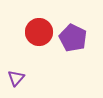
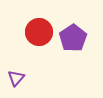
purple pentagon: rotated 12 degrees clockwise
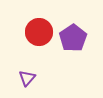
purple triangle: moved 11 px right
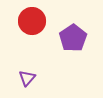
red circle: moved 7 px left, 11 px up
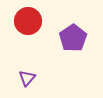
red circle: moved 4 px left
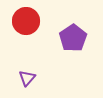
red circle: moved 2 px left
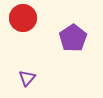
red circle: moved 3 px left, 3 px up
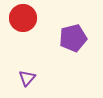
purple pentagon: rotated 20 degrees clockwise
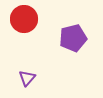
red circle: moved 1 px right, 1 px down
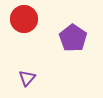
purple pentagon: rotated 24 degrees counterclockwise
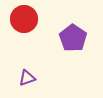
purple triangle: rotated 30 degrees clockwise
